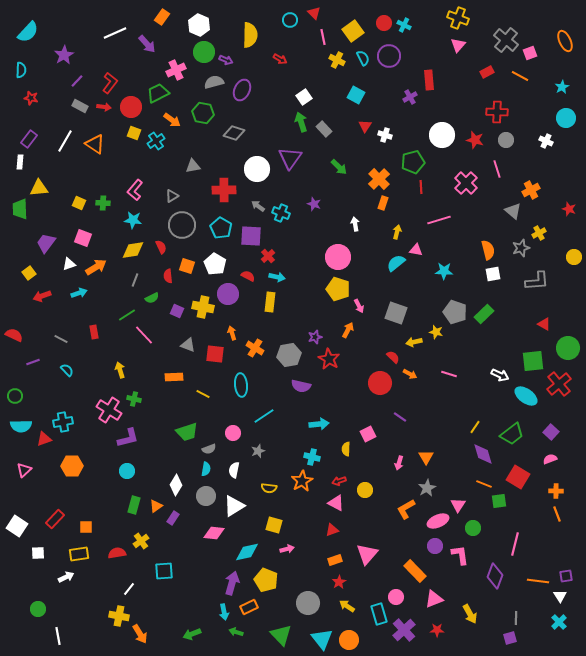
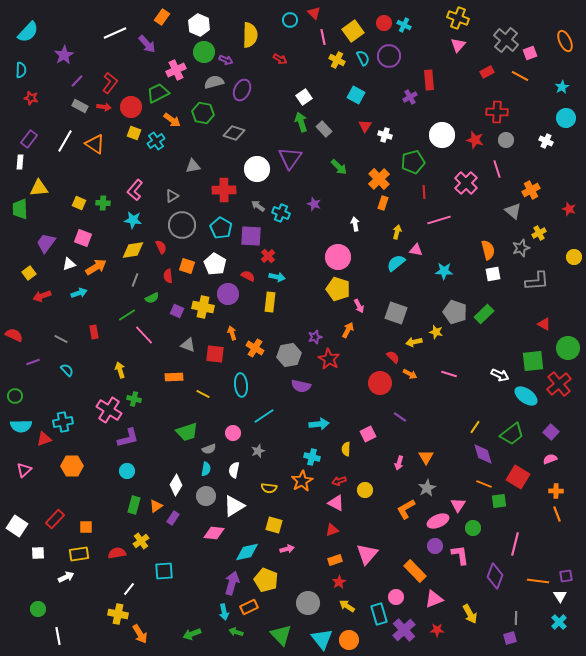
red line at (421, 187): moved 3 px right, 5 px down
yellow cross at (119, 616): moved 1 px left, 2 px up
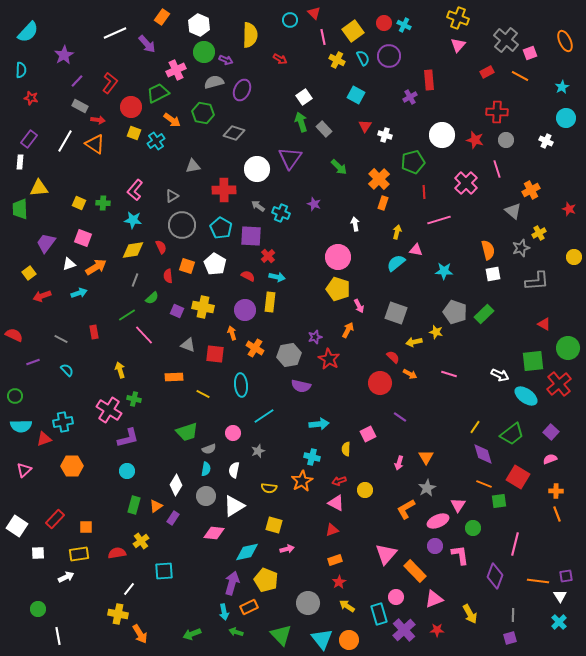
red arrow at (104, 107): moved 6 px left, 13 px down
purple circle at (228, 294): moved 17 px right, 16 px down
green semicircle at (152, 298): rotated 16 degrees counterclockwise
pink triangle at (367, 554): moved 19 px right
gray line at (516, 618): moved 3 px left, 3 px up
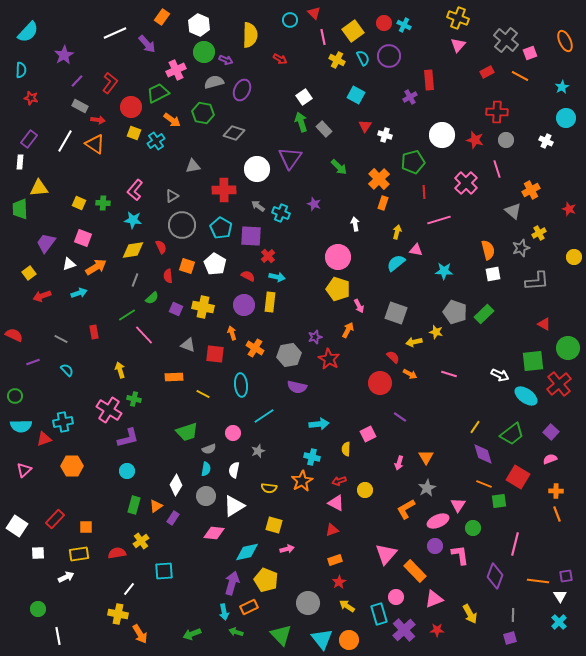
purple circle at (245, 310): moved 1 px left, 5 px up
purple square at (177, 311): moved 1 px left, 2 px up
purple semicircle at (301, 386): moved 4 px left, 1 px down
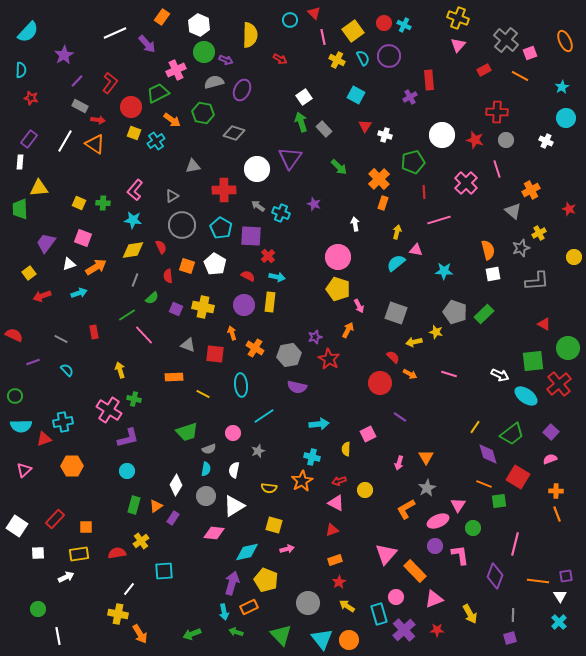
red rectangle at (487, 72): moved 3 px left, 2 px up
purple diamond at (483, 454): moved 5 px right
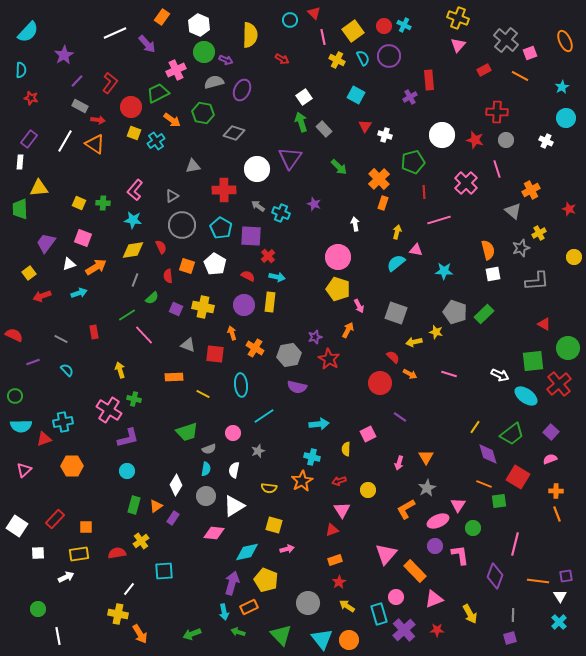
red circle at (384, 23): moved 3 px down
red arrow at (280, 59): moved 2 px right
yellow circle at (365, 490): moved 3 px right
pink triangle at (336, 503): moved 6 px right, 7 px down; rotated 30 degrees clockwise
green arrow at (236, 632): moved 2 px right
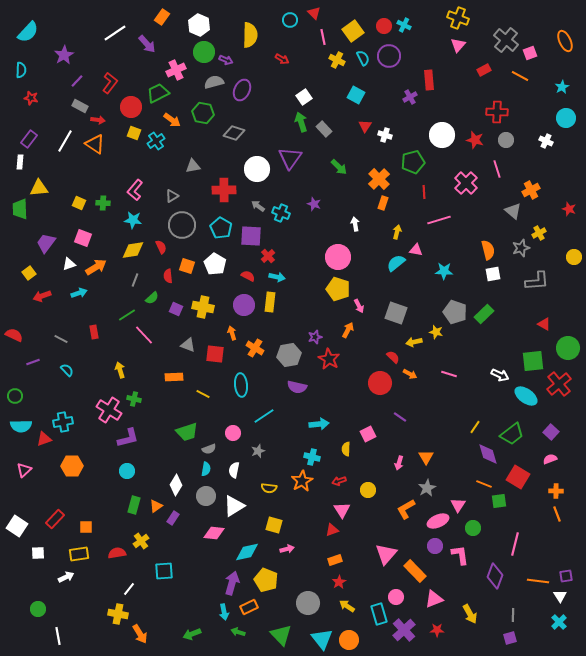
white line at (115, 33): rotated 10 degrees counterclockwise
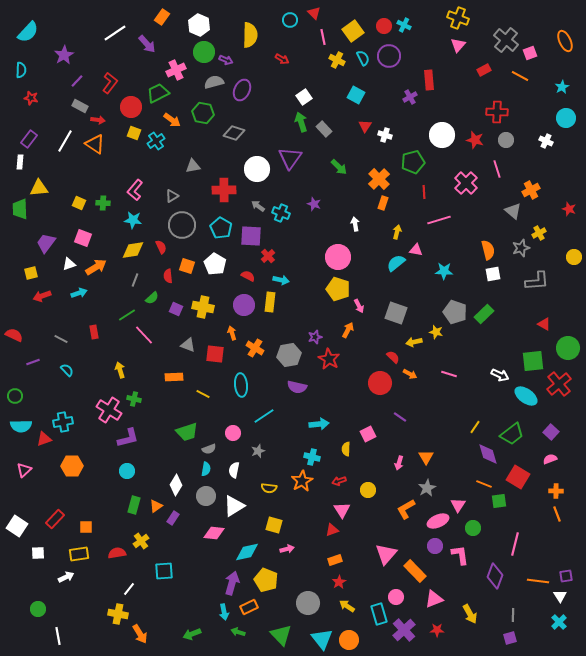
yellow square at (29, 273): moved 2 px right; rotated 24 degrees clockwise
cyan arrow at (277, 277): moved 4 px right, 3 px down
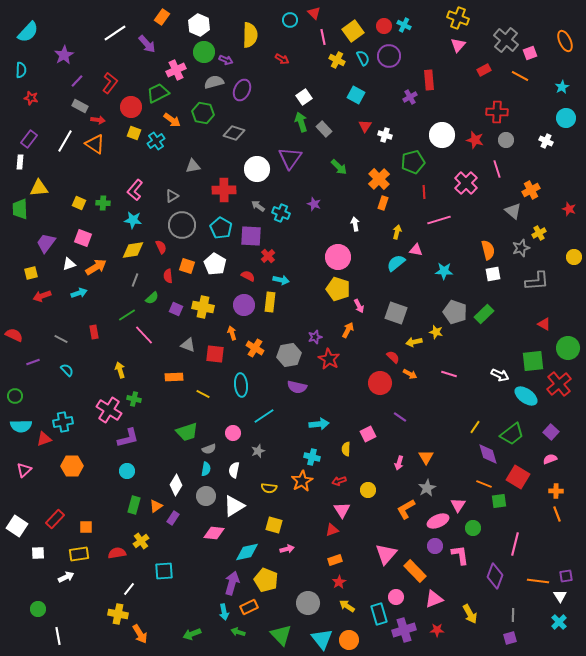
purple cross at (404, 630): rotated 25 degrees clockwise
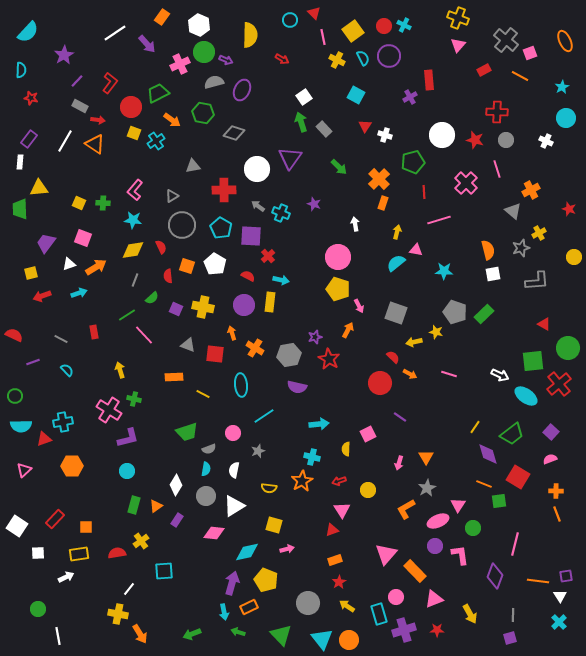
pink cross at (176, 70): moved 4 px right, 6 px up
purple rectangle at (173, 518): moved 4 px right, 2 px down
